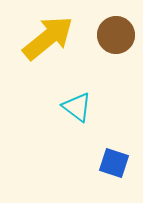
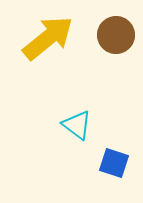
cyan triangle: moved 18 px down
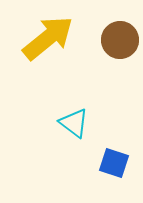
brown circle: moved 4 px right, 5 px down
cyan triangle: moved 3 px left, 2 px up
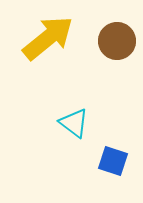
brown circle: moved 3 px left, 1 px down
blue square: moved 1 px left, 2 px up
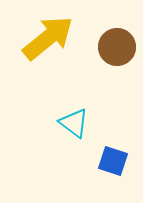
brown circle: moved 6 px down
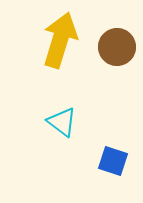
yellow arrow: moved 12 px right, 2 px down; rotated 34 degrees counterclockwise
cyan triangle: moved 12 px left, 1 px up
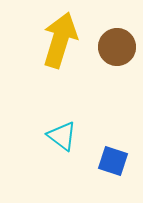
cyan triangle: moved 14 px down
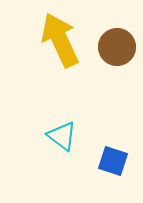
yellow arrow: rotated 42 degrees counterclockwise
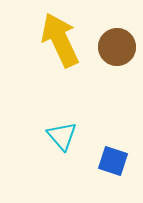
cyan triangle: rotated 12 degrees clockwise
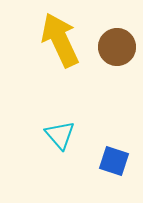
cyan triangle: moved 2 px left, 1 px up
blue square: moved 1 px right
